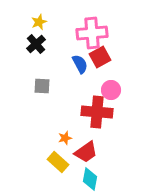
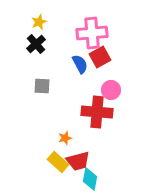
red trapezoid: moved 8 px left, 9 px down; rotated 20 degrees clockwise
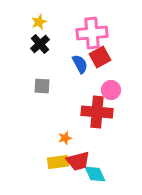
black cross: moved 4 px right
yellow rectangle: rotated 50 degrees counterclockwise
cyan diamond: moved 5 px right, 5 px up; rotated 35 degrees counterclockwise
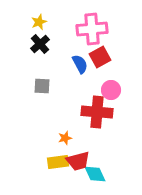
pink cross: moved 4 px up
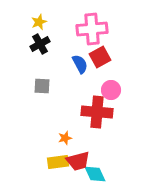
black cross: rotated 12 degrees clockwise
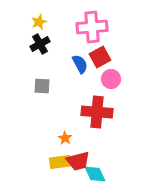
pink cross: moved 2 px up
pink circle: moved 11 px up
orange star: rotated 24 degrees counterclockwise
yellow rectangle: moved 2 px right
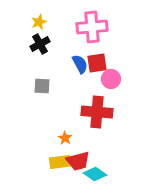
red square: moved 3 px left, 6 px down; rotated 20 degrees clockwise
cyan diamond: rotated 30 degrees counterclockwise
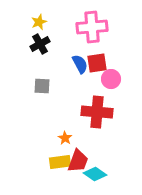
red trapezoid: rotated 55 degrees counterclockwise
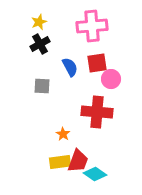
pink cross: moved 1 px up
blue semicircle: moved 10 px left, 3 px down
orange star: moved 2 px left, 4 px up
